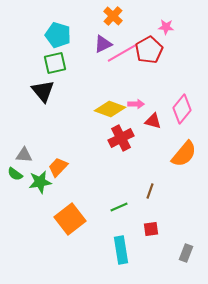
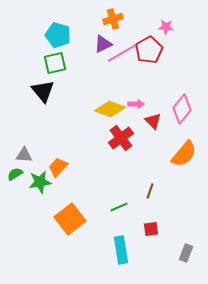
orange cross: moved 3 px down; rotated 30 degrees clockwise
red triangle: rotated 30 degrees clockwise
red cross: rotated 10 degrees counterclockwise
green semicircle: rotated 112 degrees clockwise
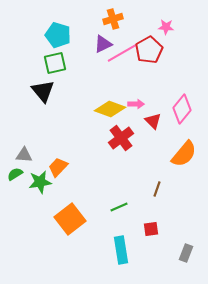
brown line: moved 7 px right, 2 px up
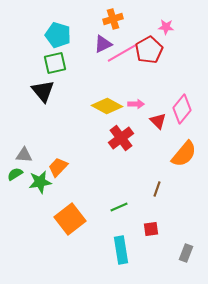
yellow diamond: moved 3 px left, 3 px up; rotated 8 degrees clockwise
red triangle: moved 5 px right
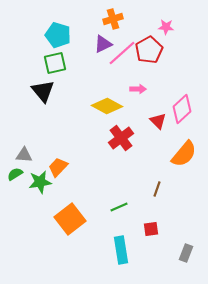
pink line: rotated 12 degrees counterclockwise
pink arrow: moved 2 px right, 15 px up
pink diamond: rotated 8 degrees clockwise
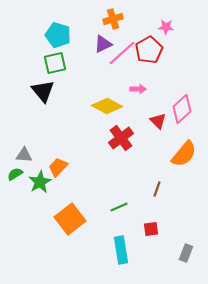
green star: rotated 20 degrees counterclockwise
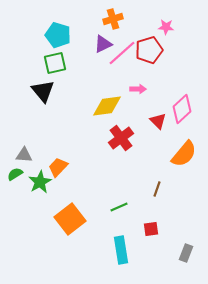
red pentagon: rotated 12 degrees clockwise
yellow diamond: rotated 36 degrees counterclockwise
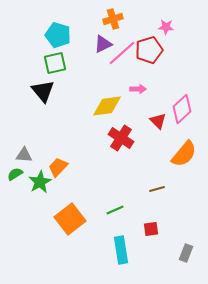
red cross: rotated 20 degrees counterclockwise
brown line: rotated 56 degrees clockwise
green line: moved 4 px left, 3 px down
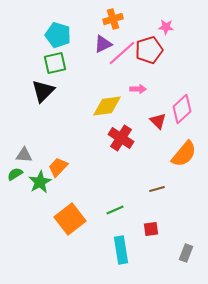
black triangle: rotated 25 degrees clockwise
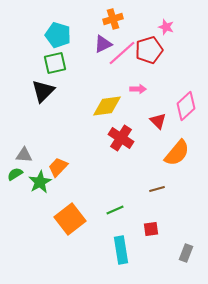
pink star: rotated 14 degrees clockwise
pink diamond: moved 4 px right, 3 px up
orange semicircle: moved 7 px left, 1 px up
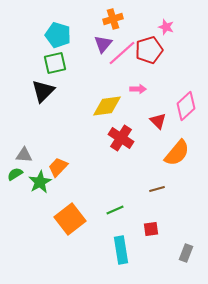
purple triangle: rotated 24 degrees counterclockwise
